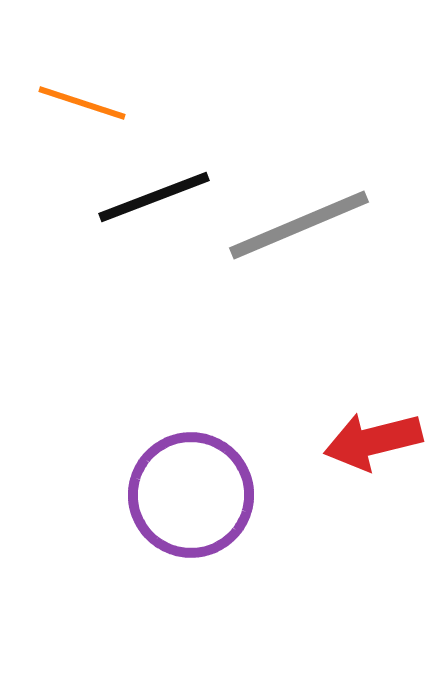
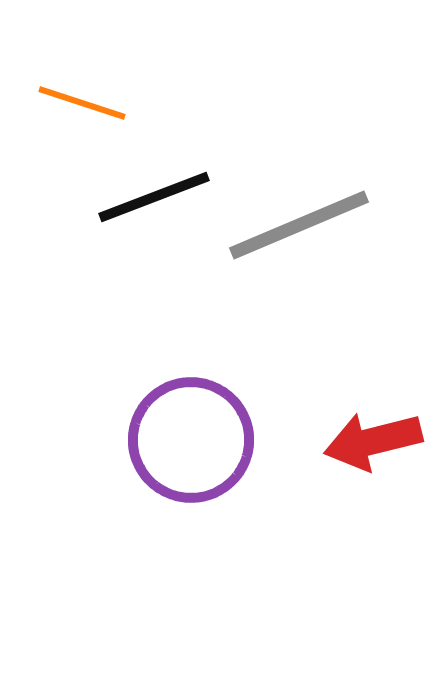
purple circle: moved 55 px up
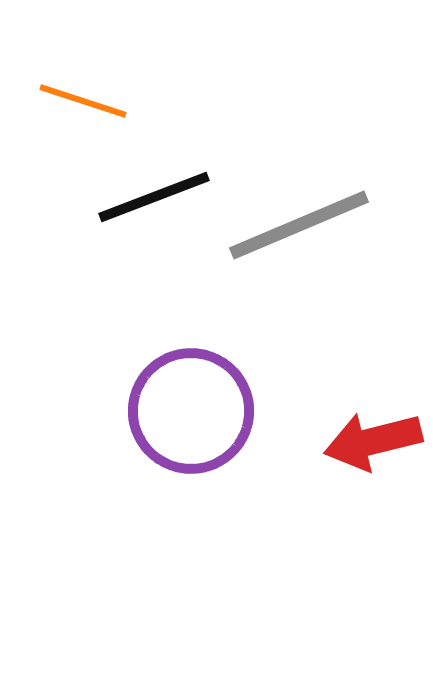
orange line: moved 1 px right, 2 px up
purple circle: moved 29 px up
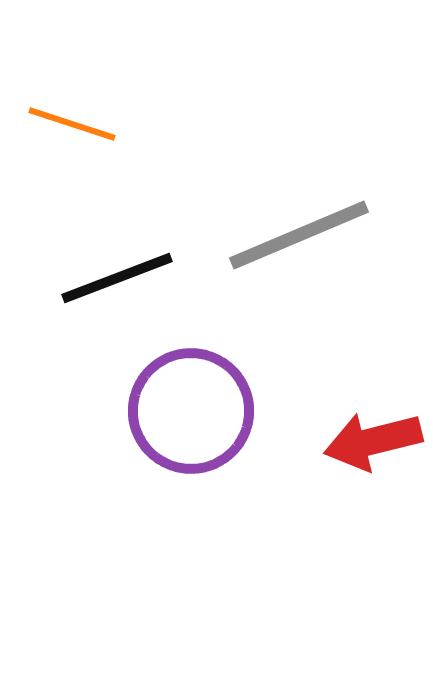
orange line: moved 11 px left, 23 px down
black line: moved 37 px left, 81 px down
gray line: moved 10 px down
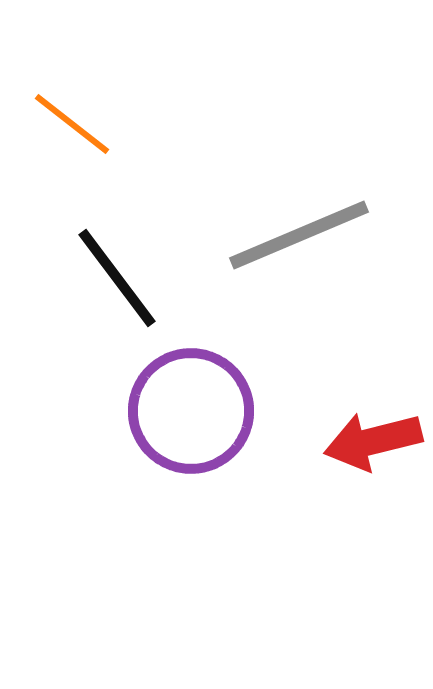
orange line: rotated 20 degrees clockwise
black line: rotated 74 degrees clockwise
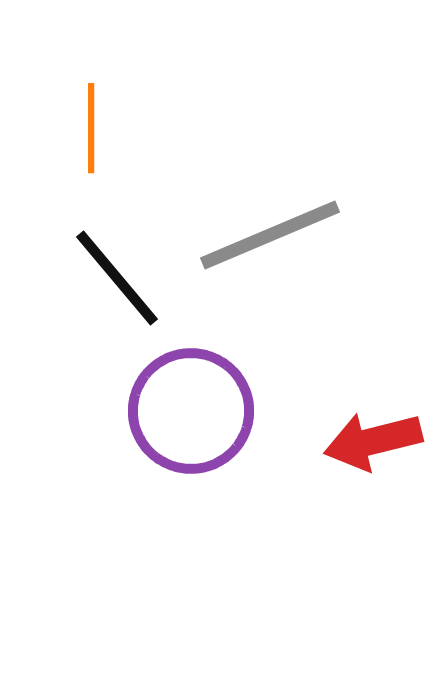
orange line: moved 19 px right, 4 px down; rotated 52 degrees clockwise
gray line: moved 29 px left
black line: rotated 3 degrees counterclockwise
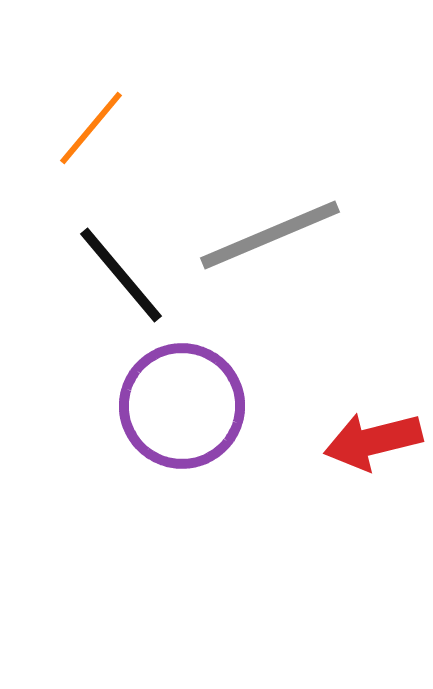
orange line: rotated 40 degrees clockwise
black line: moved 4 px right, 3 px up
purple circle: moved 9 px left, 5 px up
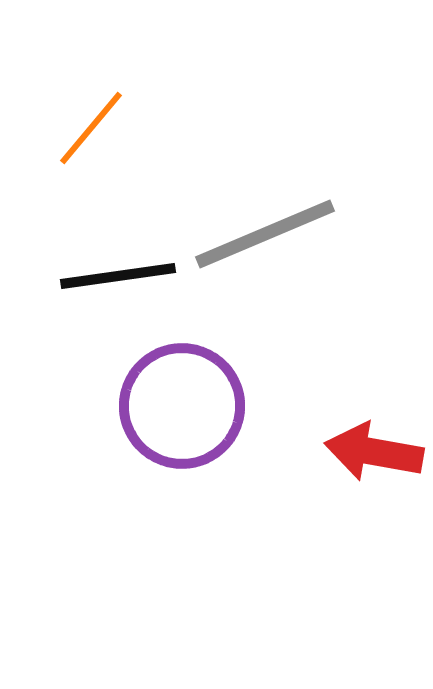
gray line: moved 5 px left, 1 px up
black line: moved 3 px left, 1 px down; rotated 58 degrees counterclockwise
red arrow: moved 1 px right, 11 px down; rotated 24 degrees clockwise
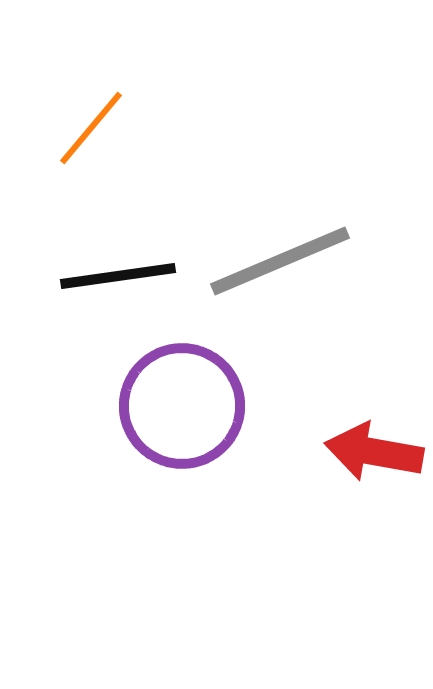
gray line: moved 15 px right, 27 px down
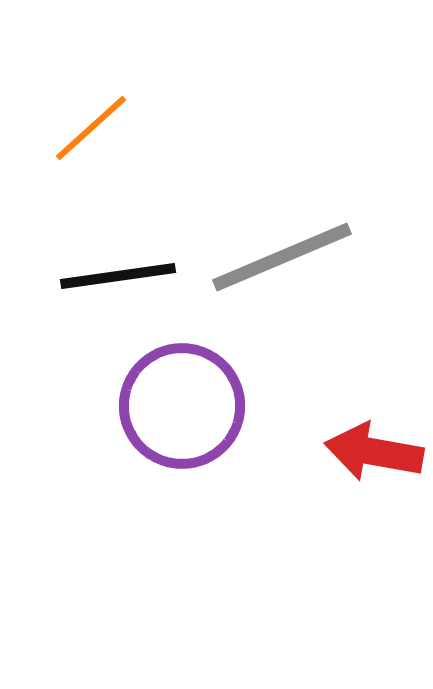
orange line: rotated 8 degrees clockwise
gray line: moved 2 px right, 4 px up
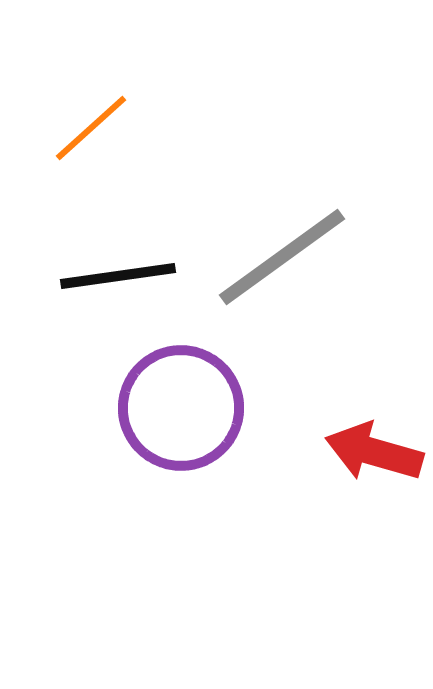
gray line: rotated 13 degrees counterclockwise
purple circle: moved 1 px left, 2 px down
red arrow: rotated 6 degrees clockwise
